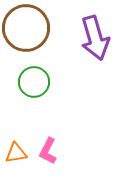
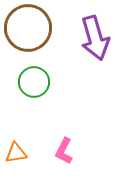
brown circle: moved 2 px right
pink L-shape: moved 16 px right
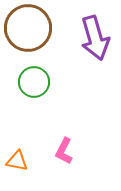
orange triangle: moved 1 px right, 8 px down; rotated 20 degrees clockwise
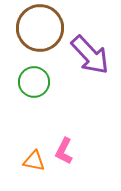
brown circle: moved 12 px right
purple arrow: moved 5 px left, 17 px down; rotated 27 degrees counterclockwise
orange triangle: moved 17 px right
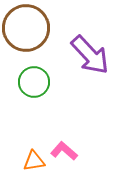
brown circle: moved 14 px left
pink L-shape: rotated 104 degrees clockwise
orange triangle: rotated 20 degrees counterclockwise
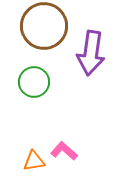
brown circle: moved 18 px right, 2 px up
purple arrow: moved 1 px right, 2 px up; rotated 51 degrees clockwise
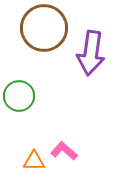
brown circle: moved 2 px down
green circle: moved 15 px left, 14 px down
orange triangle: rotated 10 degrees clockwise
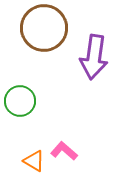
purple arrow: moved 3 px right, 4 px down
green circle: moved 1 px right, 5 px down
orange triangle: rotated 30 degrees clockwise
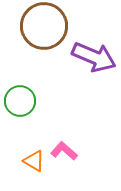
brown circle: moved 2 px up
purple arrow: rotated 75 degrees counterclockwise
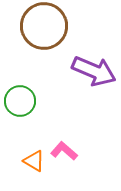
purple arrow: moved 14 px down
